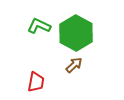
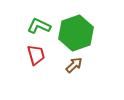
green hexagon: rotated 12 degrees clockwise
red trapezoid: moved 27 px up; rotated 25 degrees counterclockwise
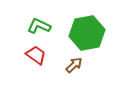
green hexagon: moved 11 px right; rotated 8 degrees clockwise
red trapezoid: rotated 40 degrees counterclockwise
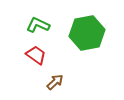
green L-shape: moved 1 px left, 1 px up
brown arrow: moved 19 px left, 17 px down
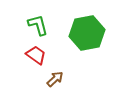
green L-shape: rotated 50 degrees clockwise
brown arrow: moved 3 px up
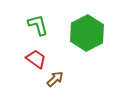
green hexagon: rotated 16 degrees counterclockwise
red trapezoid: moved 4 px down
